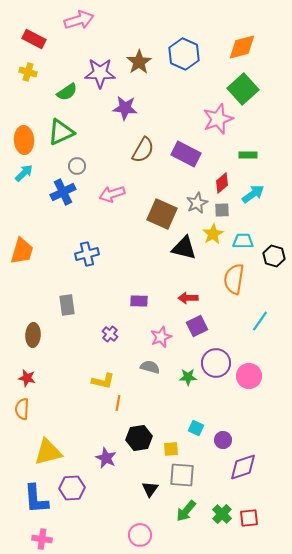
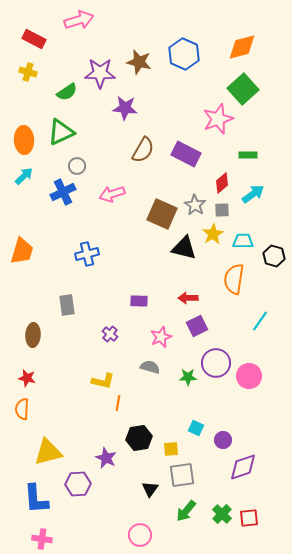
brown star at (139, 62): rotated 25 degrees counterclockwise
cyan arrow at (24, 173): moved 3 px down
gray star at (197, 203): moved 2 px left, 2 px down; rotated 15 degrees counterclockwise
gray square at (182, 475): rotated 12 degrees counterclockwise
purple hexagon at (72, 488): moved 6 px right, 4 px up
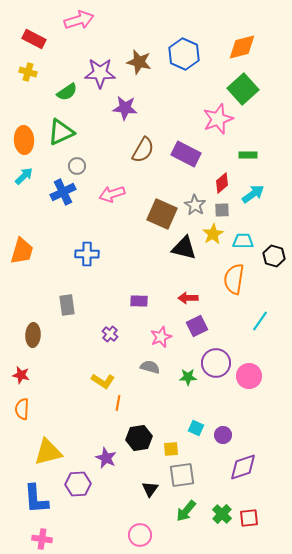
blue cross at (87, 254): rotated 15 degrees clockwise
red star at (27, 378): moved 6 px left, 3 px up
yellow L-shape at (103, 381): rotated 20 degrees clockwise
purple circle at (223, 440): moved 5 px up
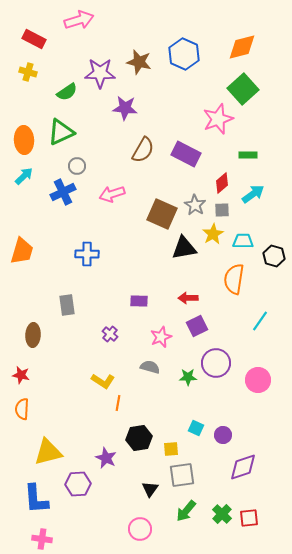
black triangle at (184, 248): rotated 24 degrees counterclockwise
pink circle at (249, 376): moved 9 px right, 4 px down
pink circle at (140, 535): moved 6 px up
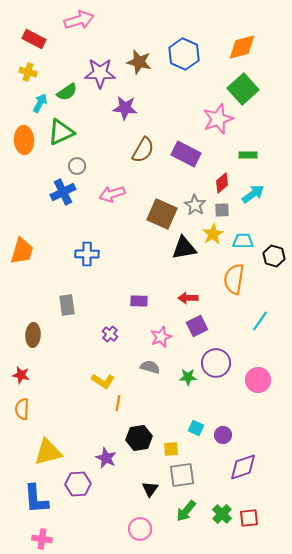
cyan arrow at (24, 176): moved 16 px right, 73 px up; rotated 18 degrees counterclockwise
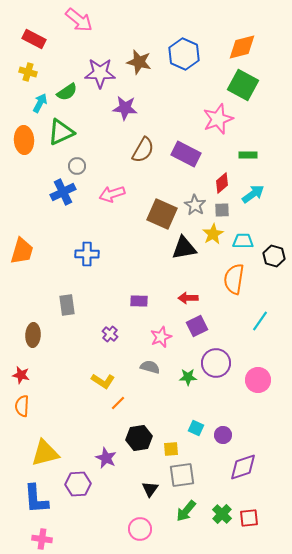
pink arrow at (79, 20): rotated 56 degrees clockwise
green square at (243, 89): moved 4 px up; rotated 20 degrees counterclockwise
orange line at (118, 403): rotated 35 degrees clockwise
orange semicircle at (22, 409): moved 3 px up
yellow triangle at (48, 452): moved 3 px left, 1 px down
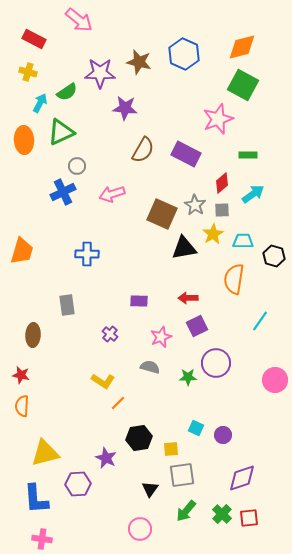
pink circle at (258, 380): moved 17 px right
purple diamond at (243, 467): moved 1 px left, 11 px down
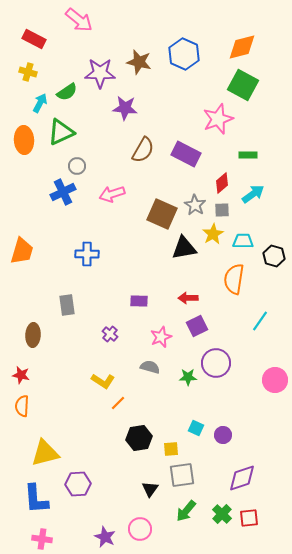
purple star at (106, 458): moved 1 px left, 79 px down
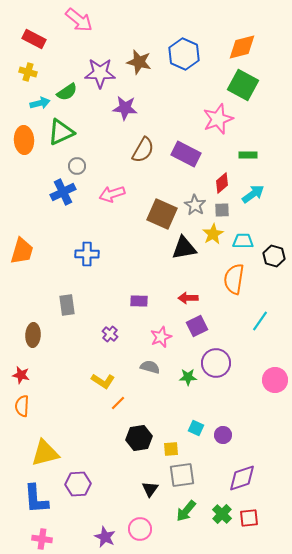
cyan arrow at (40, 103): rotated 48 degrees clockwise
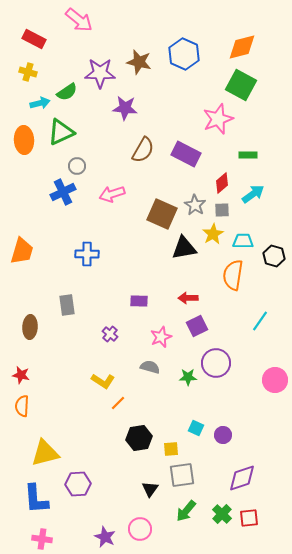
green square at (243, 85): moved 2 px left
orange semicircle at (234, 279): moved 1 px left, 4 px up
brown ellipse at (33, 335): moved 3 px left, 8 px up
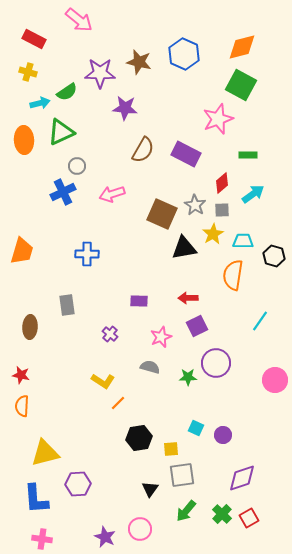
red square at (249, 518): rotated 24 degrees counterclockwise
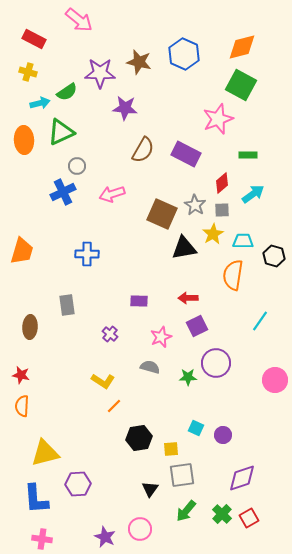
orange line at (118, 403): moved 4 px left, 3 px down
